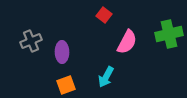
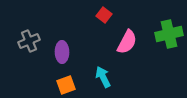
gray cross: moved 2 px left
cyan arrow: moved 3 px left; rotated 125 degrees clockwise
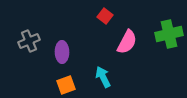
red square: moved 1 px right, 1 px down
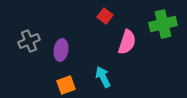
green cross: moved 6 px left, 10 px up
pink semicircle: rotated 10 degrees counterclockwise
purple ellipse: moved 1 px left, 2 px up; rotated 10 degrees clockwise
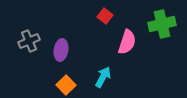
green cross: moved 1 px left
cyan arrow: rotated 55 degrees clockwise
orange square: rotated 24 degrees counterclockwise
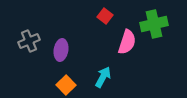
green cross: moved 8 px left
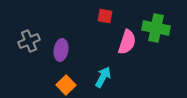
red square: rotated 28 degrees counterclockwise
green cross: moved 2 px right, 4 px down; rotated 24 degrees clockwise
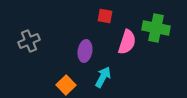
purple ellipse: moved 24 px right, 1 px down
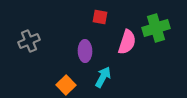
red square: moved 5 px left, 1 px down
green cross: rotated 28 degrees counterclockwise
purple ellipse: rotated 10 degrees counterclockwise
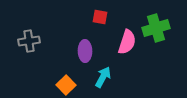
gray cross: rotated 15 degrees clockwise
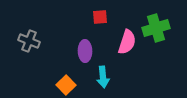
red square: rotated 14 degrees counterclockwise
gray cross: rotated 30 degrees clockwise
cyan arrow: rotated 145 degrees clockwise
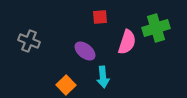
purple ellipse: rotated 50 degrees counterclockwise
